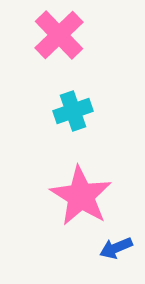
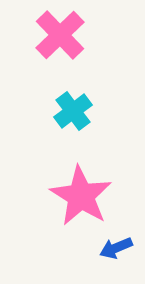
pink cross: moved 1 px right
cyan cross: rotated 18 degrees counterclockwise
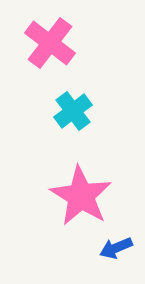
pink cross: moved 10 px left, 8 px down; rotated 9 degrees counterclockwise
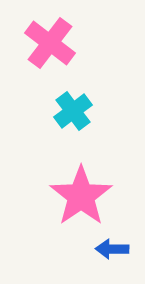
pink star: rotated 6 degrees clockwise
blue arrow: moved 4 px left, 1 px down; rotated 24 degrees clockwise
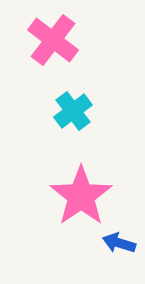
pink cross: moved 3 px right, 3 px up
blue arrow: moved 7 px right, 6 px up; rotated 16 degrees clockwise
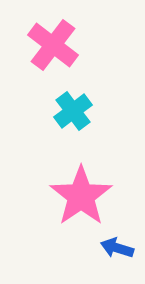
pink cross: moved 5 px down
blue arrow: moved 2 px left, 5 px down
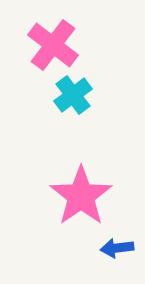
cyan cross: moved 16 px up
blue arrow: rotated 24 degrees counterclockwise
